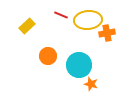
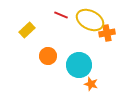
yellow ellipse: moved 2 px right; rotated 32 degrees clockwise
yellow rectangle: moved 4 px down
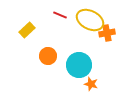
red line: moved 1 px left
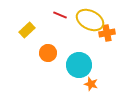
orange circle: moved 3 px up
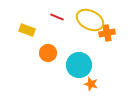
red line: moved 3 px left, 2 px down
yellow rectangle: rotated 63 degrees clockwise
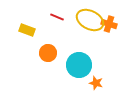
orange cross: moved 2 px right, 9 px up; rotated 28 degrees clockwise
orange star: moved 5 px right, 1 px up
